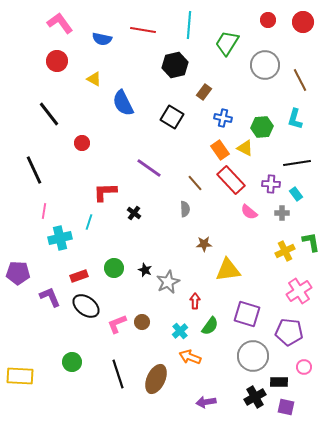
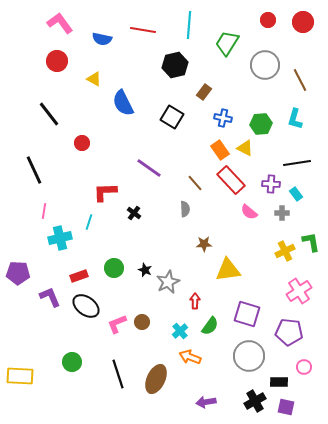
green hexagon at (262, 127): moved 1 px left, 3 px up
gray circle at (253, 356): moved 4 px left
black cross at (255, 397): moved 4 px down
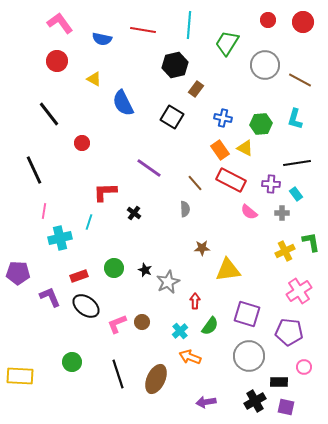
brown line at (300, 80): rotated 35 degrees counterclockwise
brown rectangle at (204, 92): moved 8 px left, 3 px up
red rectangle at (231, 180): rotated 20 degrees counterclockwise
brown star at (204, 244): moved 2 px left, 4 px down
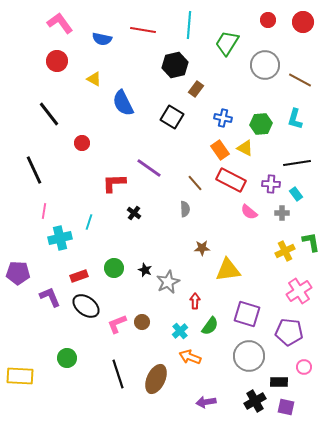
red L-shape at (105, 192): moved 9 px right, 9 px up
green circle at (72, 362): moved 5 px left, 4 px up
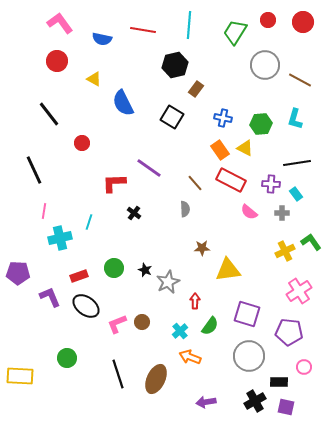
green trapezoid at (227, 43): moved 8 px right, 11 px up
green L-shape at (311, 242): rotated 25 degrees counterclockwise
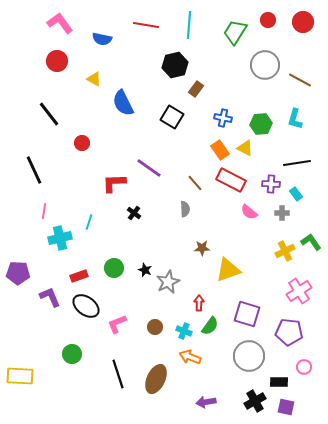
red line at (143, 30): moved 3 px right, 5 px up
yellow triangle at (228, 270): rotated 12 degrees counterclockwise
red arrow at (195, 301): moved 4 px right, 2 px down
brown circle at (142, 322): moved 13 px right, 5 px down
cyan cross at (180, 331): moved 4 px right; rotated 28 degrees counterclockwise
green circle at (67, 358): moved 5 px right, 4 px up
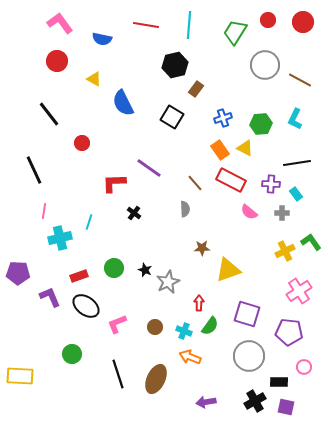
blue cross at (223, 118): rotated 30 degrees counterclockwise
cyan L-shape at (295, 119): rotated 10 degrees clockwise
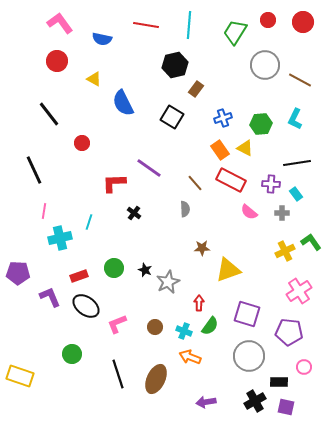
yellow rectangle at (20, 376): rotated 16 degrees clockwise
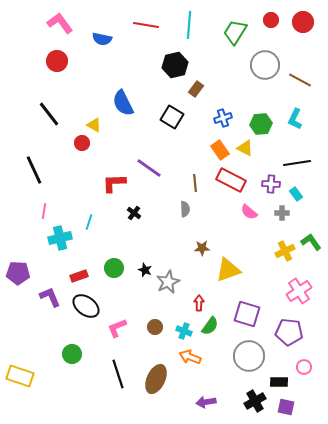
red circle at (268, 20): moved 3 px right
yellow triangle at (94, 79): moved 46 px down
brown line at (195, 183): rotated 36 degrees clockwise
pink L-shape at (117, 324): moved 4 px down
